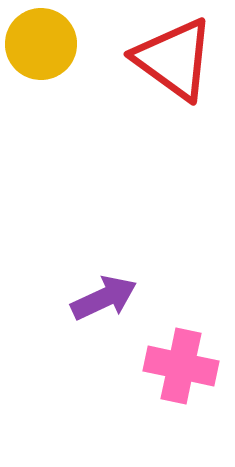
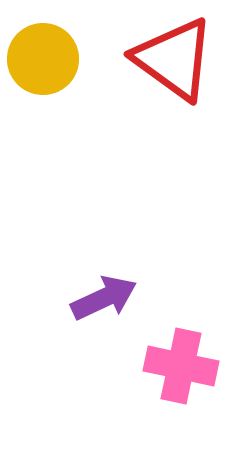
yellow circle: moved 2 px right, 15 px down
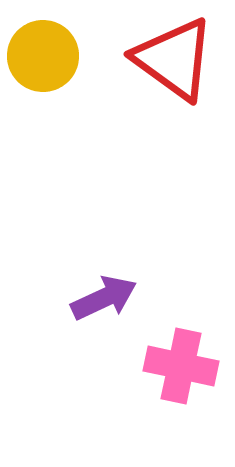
yellow circle: moved 3 px up
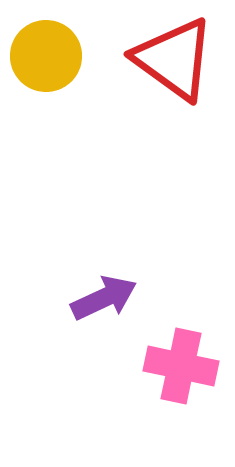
yellow circle: moved 3 px right
